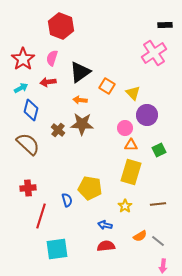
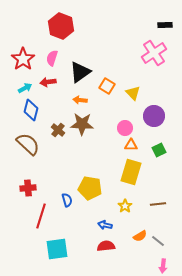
cyan arrow: moved 4 px right
purple circle: moved 7 px right, 1 px down
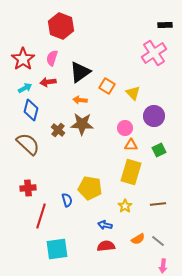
orange semicircle: moved 2 px left, 3 px down
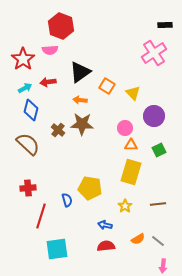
pink semicircle: moved 2 px left, 8 px up; rotated 112 degrees counterclockwise
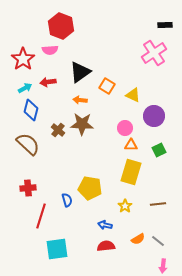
yellow triangle: moved 2 px down; rotated 21 degrees counterclockwise
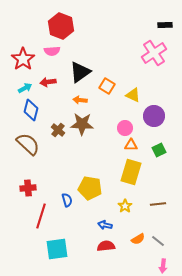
pink semicircle: moved 2 px right, 1 px down
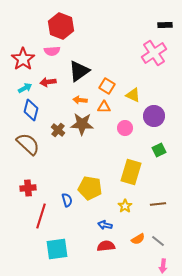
black triangle: moved 1 px left, 1 px up
orange triangle: moved 27 px left, 38 px up
